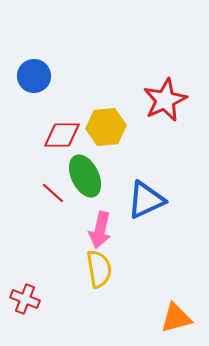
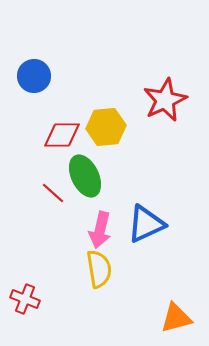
blue triangle: moved 24 px down
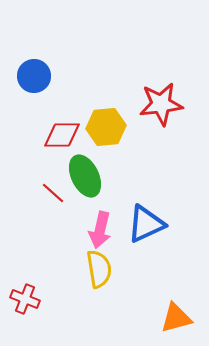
red star: moved 4 px left, 4 px down; rotated 18 degrees clockwise
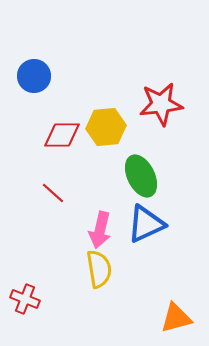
green ellipse: moved 56 px right
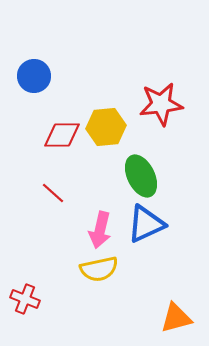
yellow semicircle: rotated 87 degrees clockwise
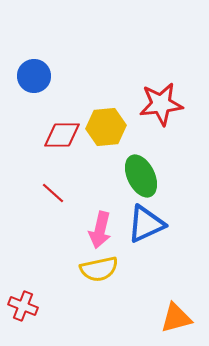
red cross: moved 2 px left, 7 px down
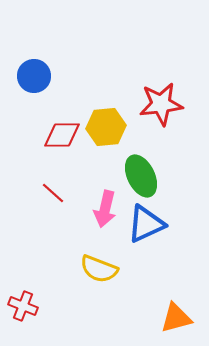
pink arrow: moved 5 px right, 21 px up
yellow semicircle: rotated 33 degrees clockwise
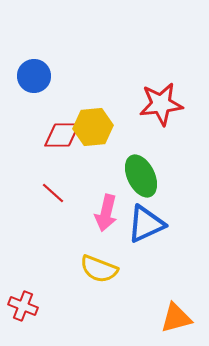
yellow hexagon: moved 13 px left
pink arrow: moved 1 px right, 4 px down
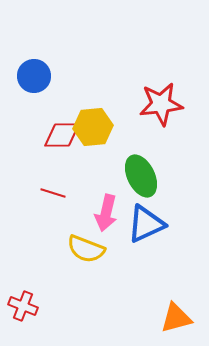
red line: rotated 25 degrees counterclockwise
yellow semicircle: moved 13 px left, 20 px up
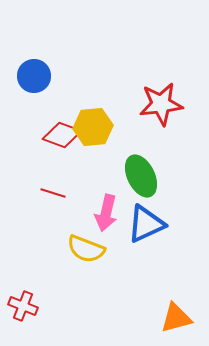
red diamond: rotated 21 degrees clockwise
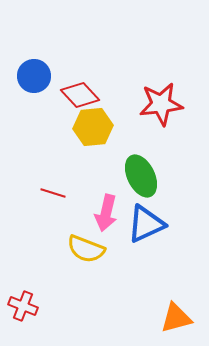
red diamond: moved 18 px right, 40 px up; rotated 27 degrees clockwise
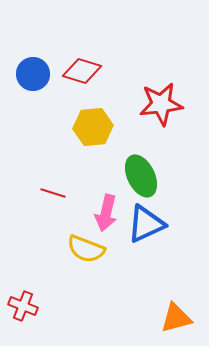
blue circle: moved 1 px left, 2 px up
red diamond: moved 2 px right, 24 px up; rotated 30 degrees counterclockwise
